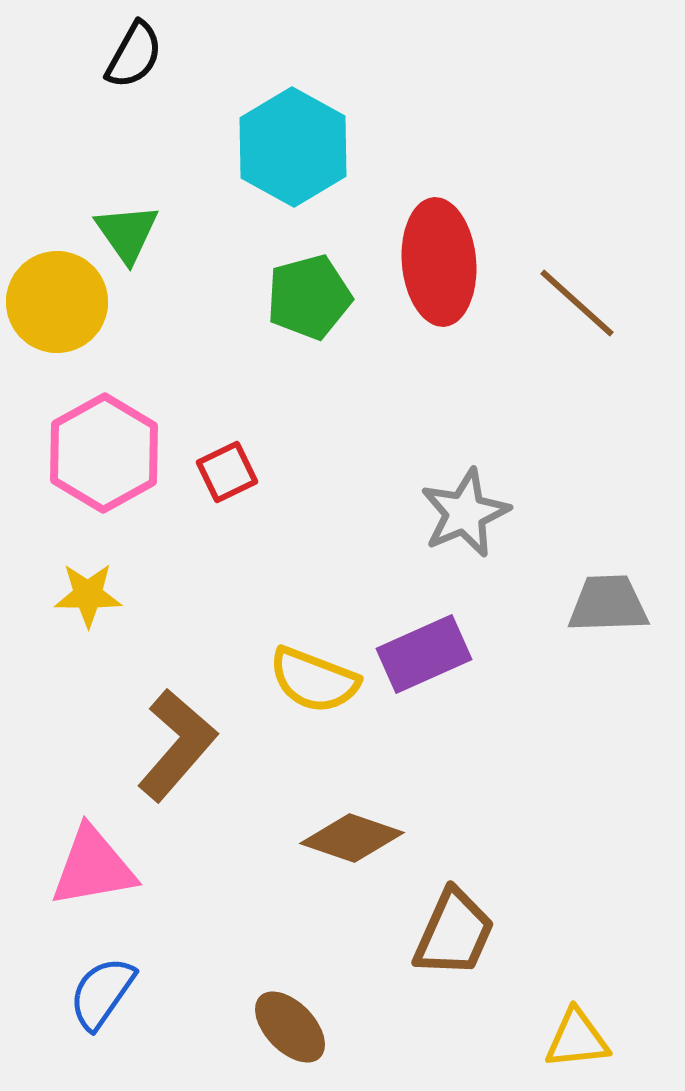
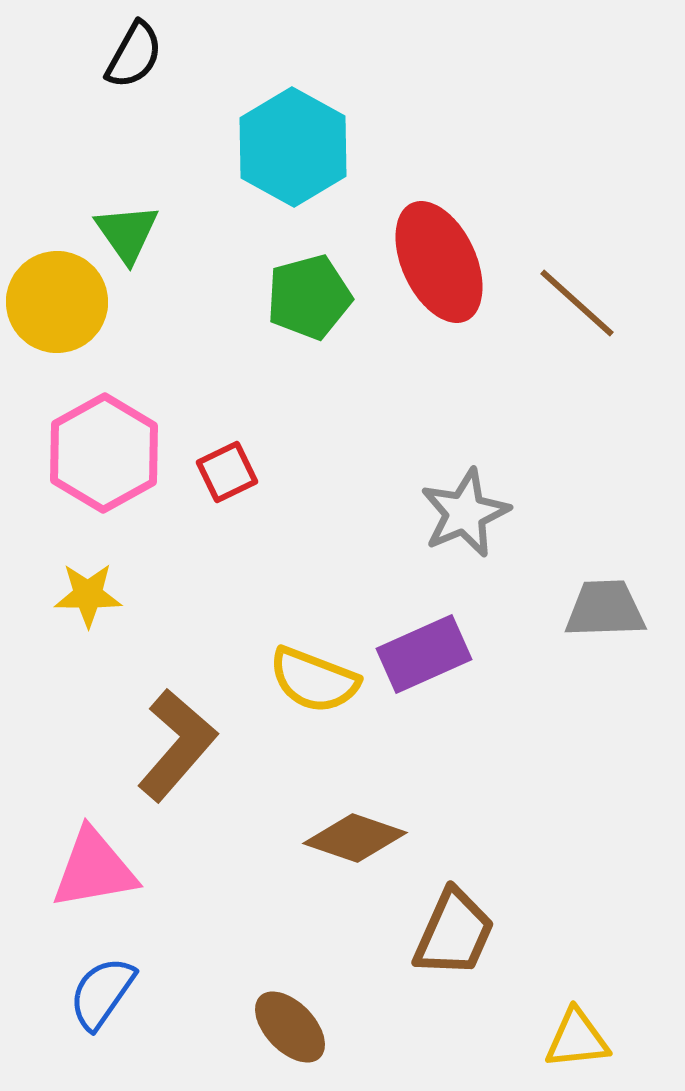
red ellipse: rotated 20 degrees counterclockwise
gray trapezoid: moved 3 px left, 5 px down
brown diamond: moved 3 px right
pink triangle: moved 1 px right, 2 px down
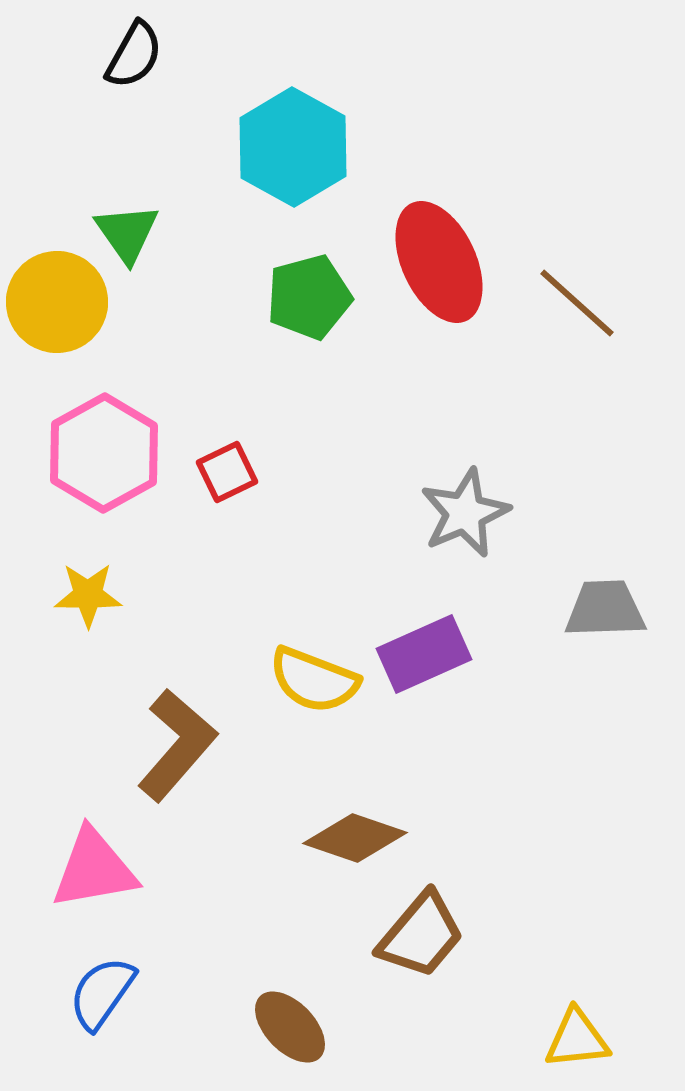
brown trapezoid: moved 33 px left, 2 px down; rotated 16 degrees clockwise
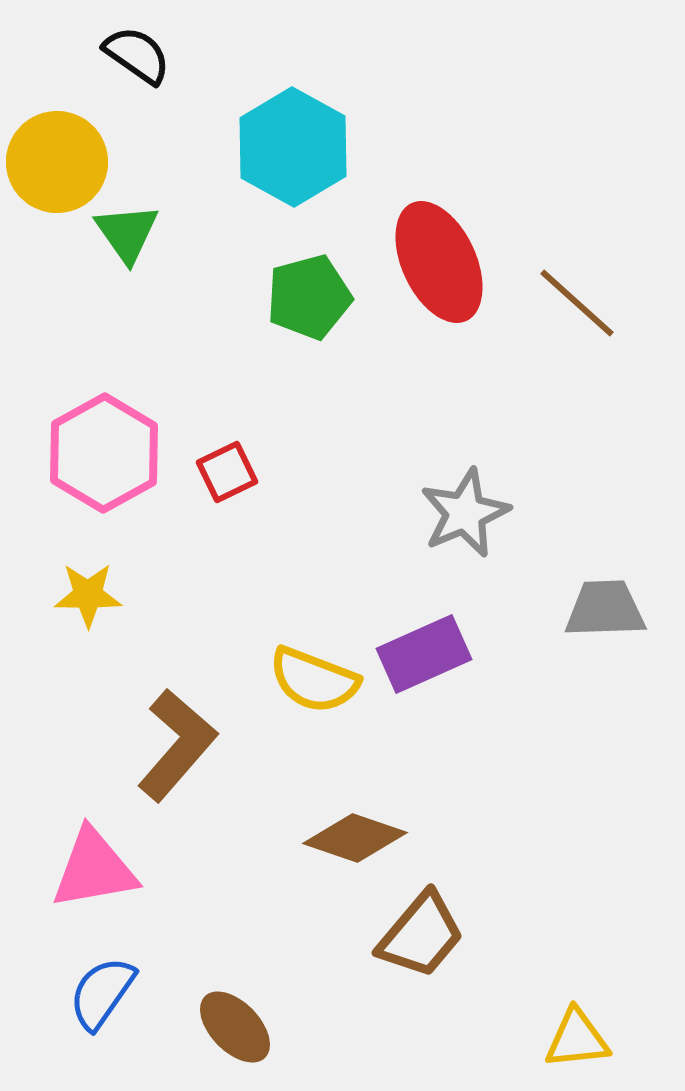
black semicircle: moved 3 px right; rotated 84 degrees counterclockwise
yellow circle: moved 140 px up
brown ellipse: moved 55 px left
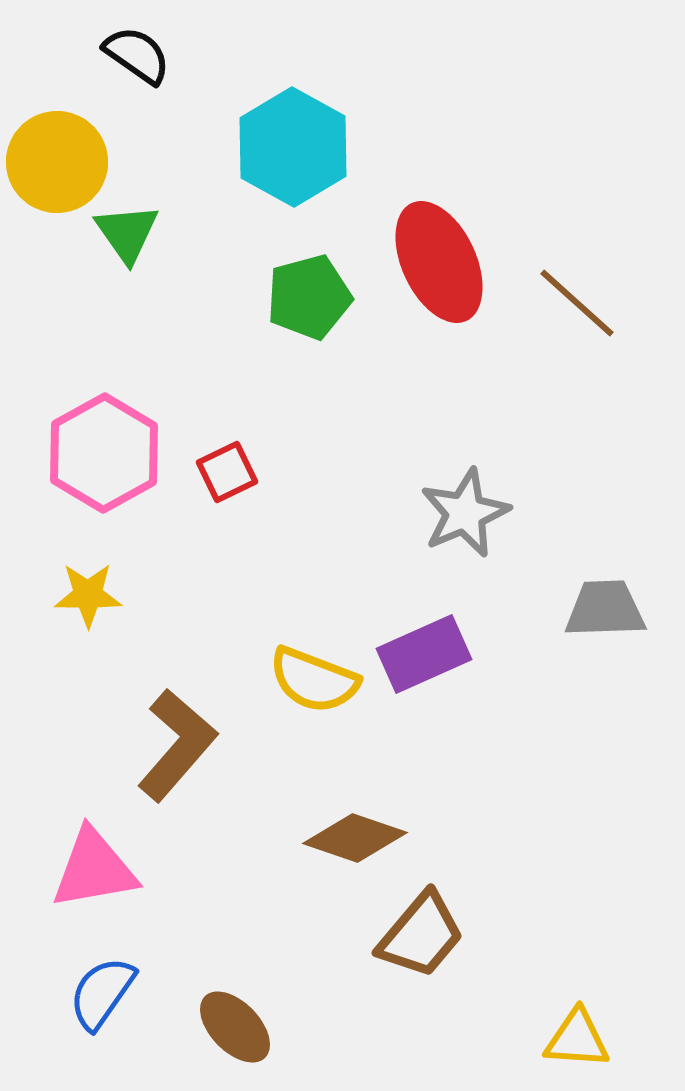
yellow triangle: rotated 10 degrees clockwise
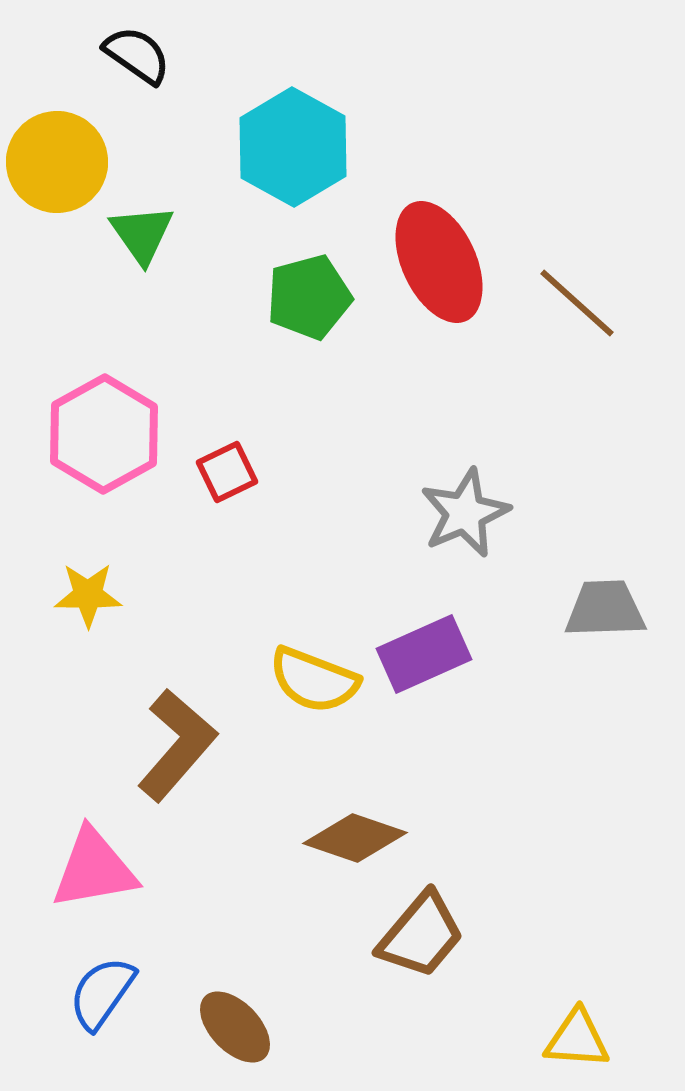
green triangle: moved 15 px right, 1 px down
pink hexagon: moved 19 px up
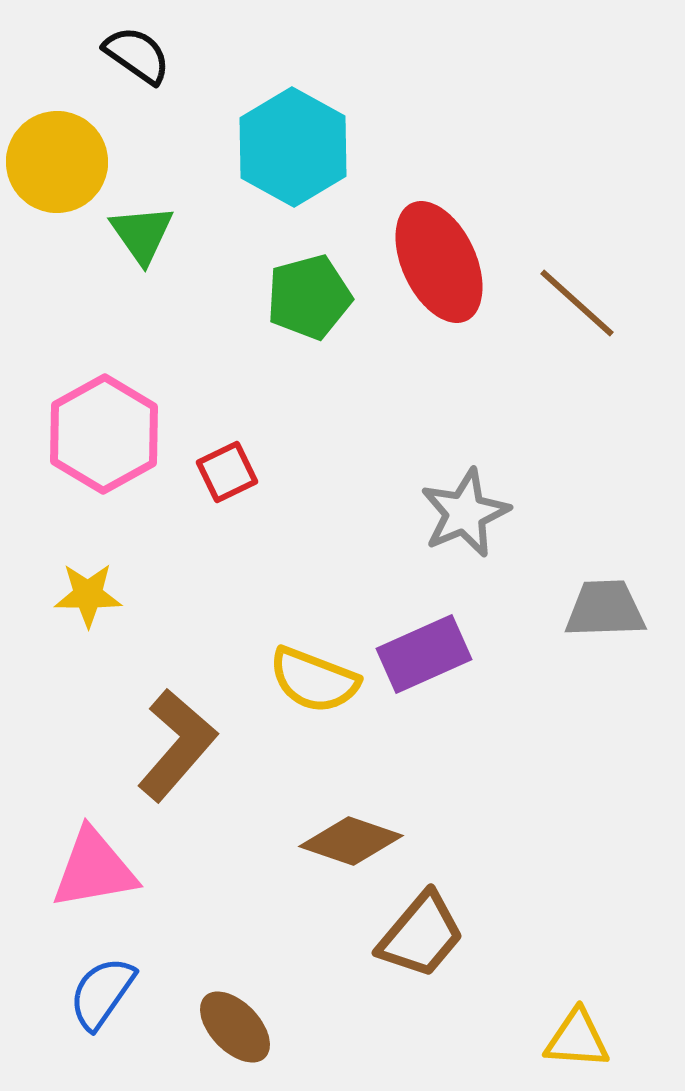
brown diamond: moved 4 px left, 3 px down
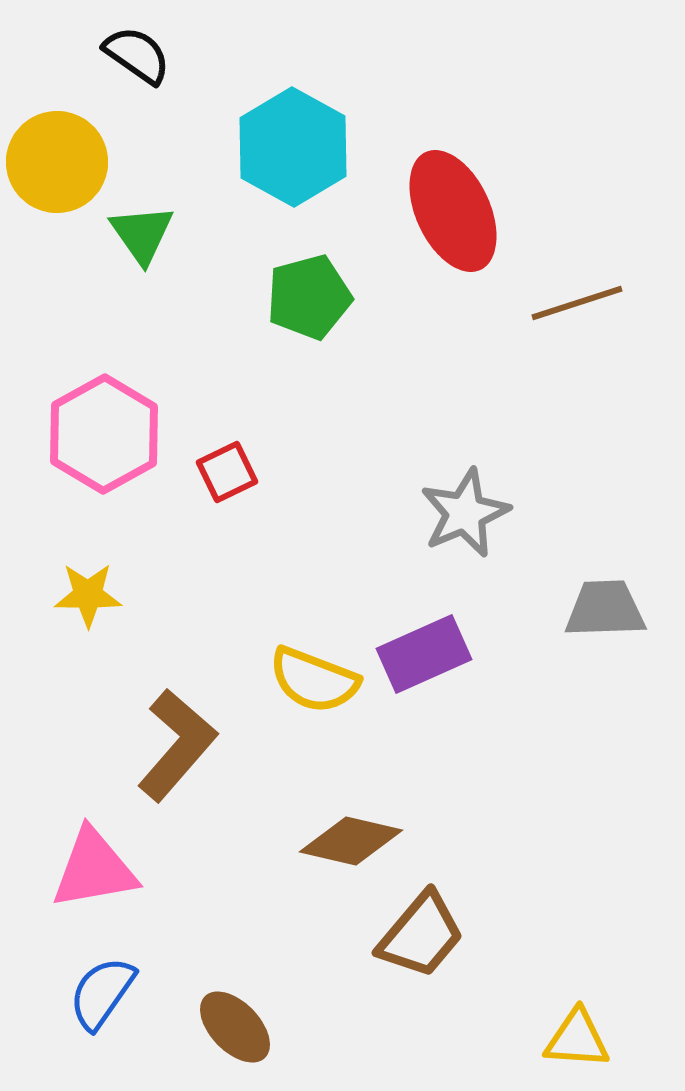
red ellipse: moved 14 px right, 51 px up
brown line: rotated 60 degrees counterclockwise
brown diamond: rotated 6 degrees counterclockwise
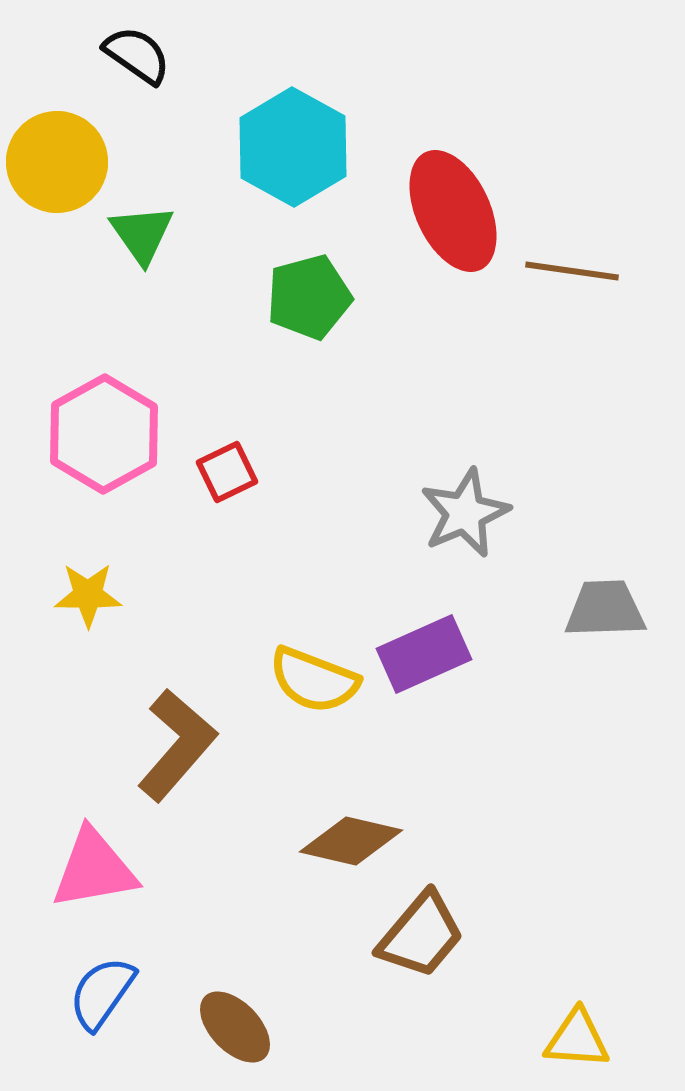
brown line: moved 5 px left, 32 px up; rotated 26 degrees clockwise
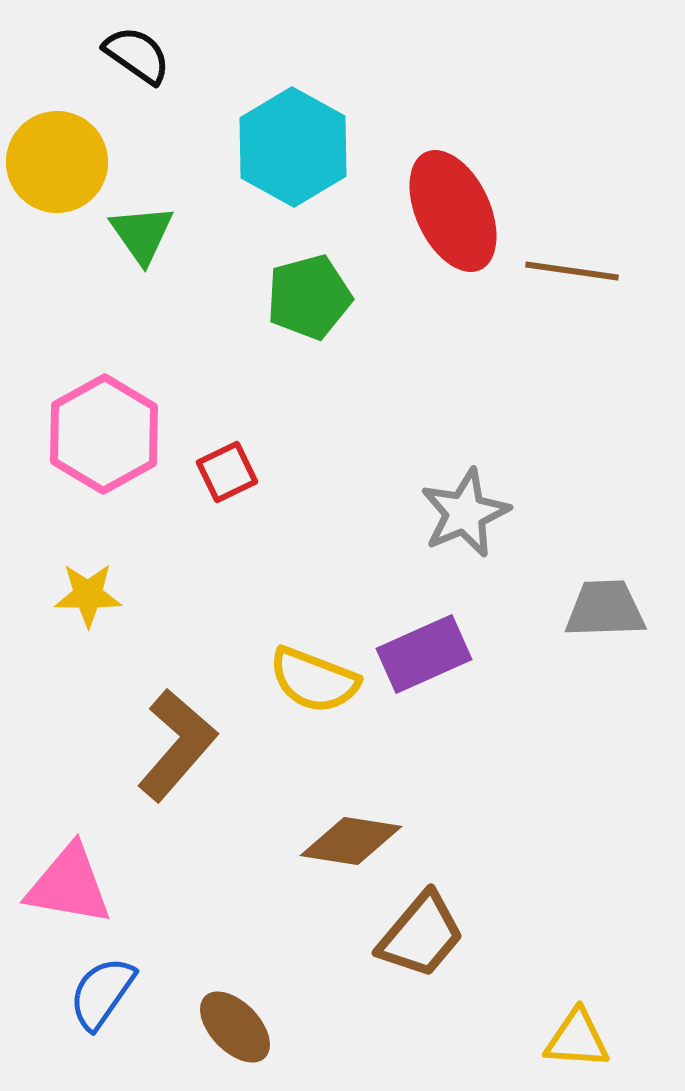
brown diamond: rotated 4 degrees counterclockwise
pink triangle: moved 25 px left, 16 px down; rotated 20 degrees clockwise
